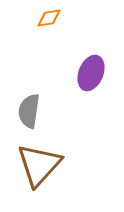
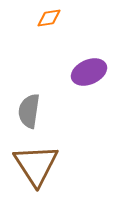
purple ellipse: moved 2 px left, 1 px up; rotated 44 degrees clockwise
brown triangle: moved 3 px left; rotated 15 degrees counterclockwise
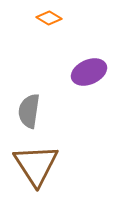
orange diamond: rotated 40 degrees clockwise
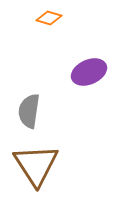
orange diamond: rotated 15 degrees counterclockwise
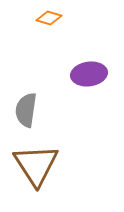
purple ellipse: moved 2 px down; rotated 16 degrees clockwise
gray semicircle: moved 3 px left, 1 px up
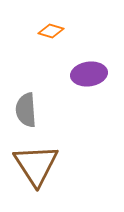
orange diamond: moved 2 px right, 13 px down
gray semicircle: rotated 12 degrees counterclockwise
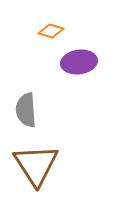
purple ellipse: moved 10 px left, 12 px up
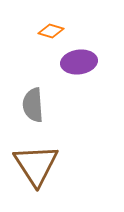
gray semicircle: moved 7 px right, 5 px up
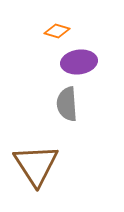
orange diamond: moved 6 px right
gray semicircle: moved 34 px right, 1 px up
